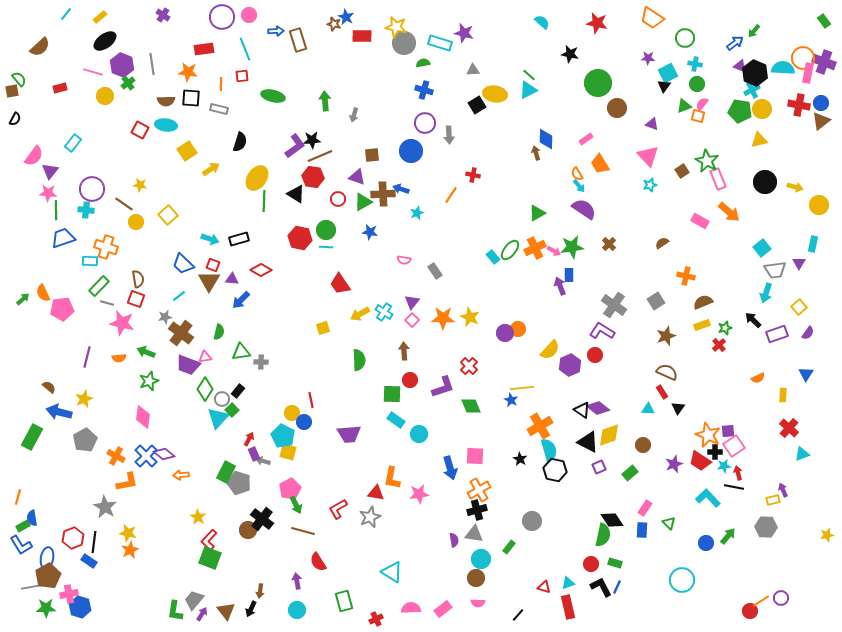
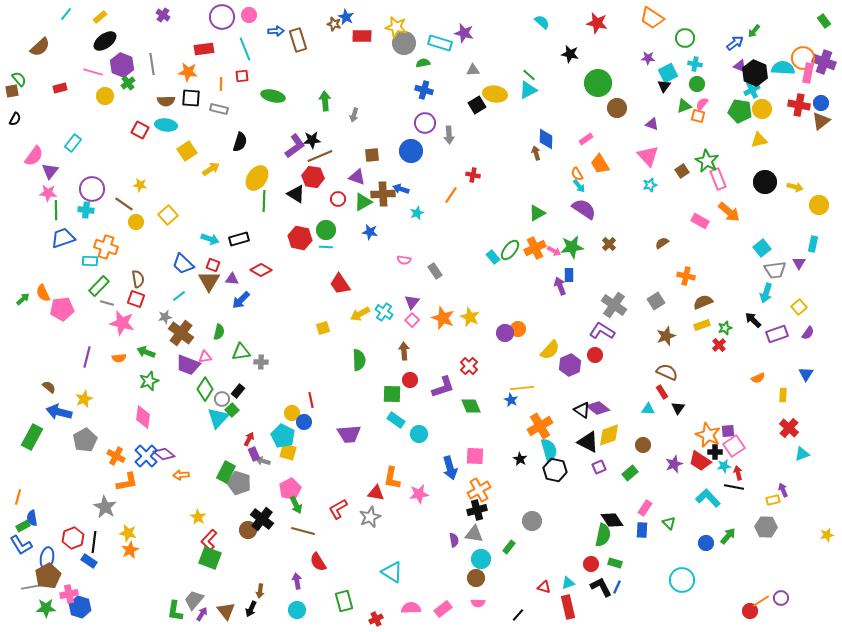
orange star at (443, 318): rotated 20 degrees clockwise
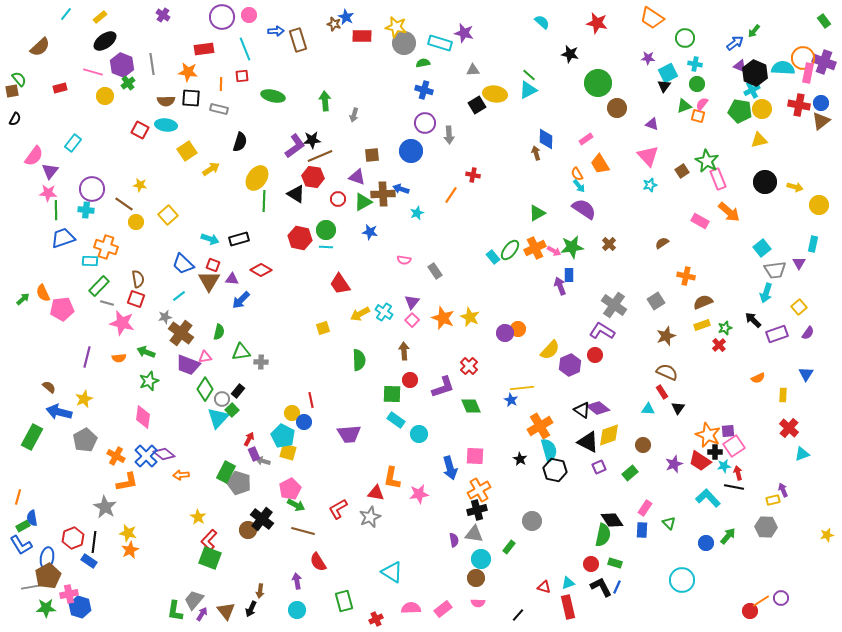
green arrow at (296, 505): rotated 36 degrees counterclockwise
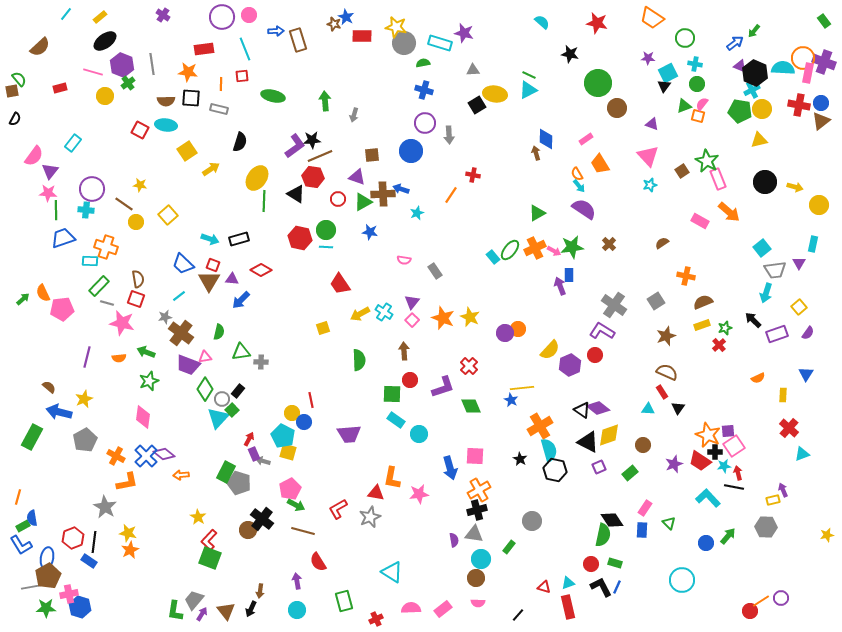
green line at (529, 75): rotated 16 degrees counterclockwise
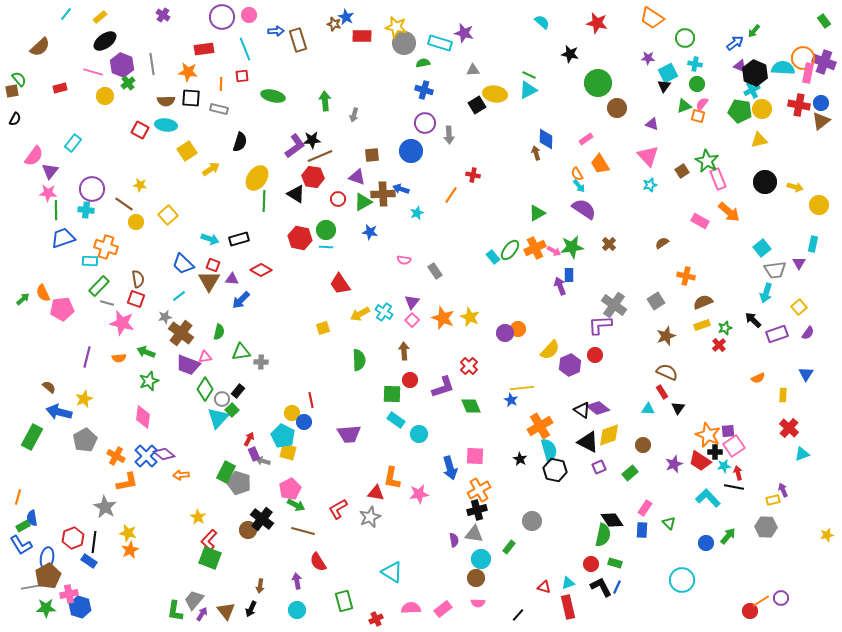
purple L-shape at (602, 331): moved 2 px left, 6 px up; rotated 35 degrees counterclockwise
brown arrow at (260, 591): moved 5 px up
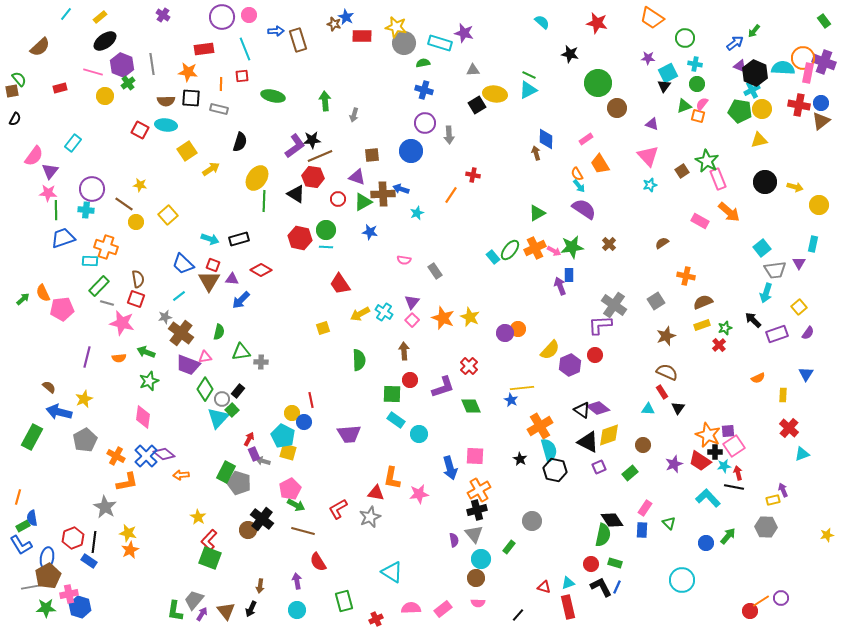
gray triangle at (474, 534): rotated 42 degrees clockwise
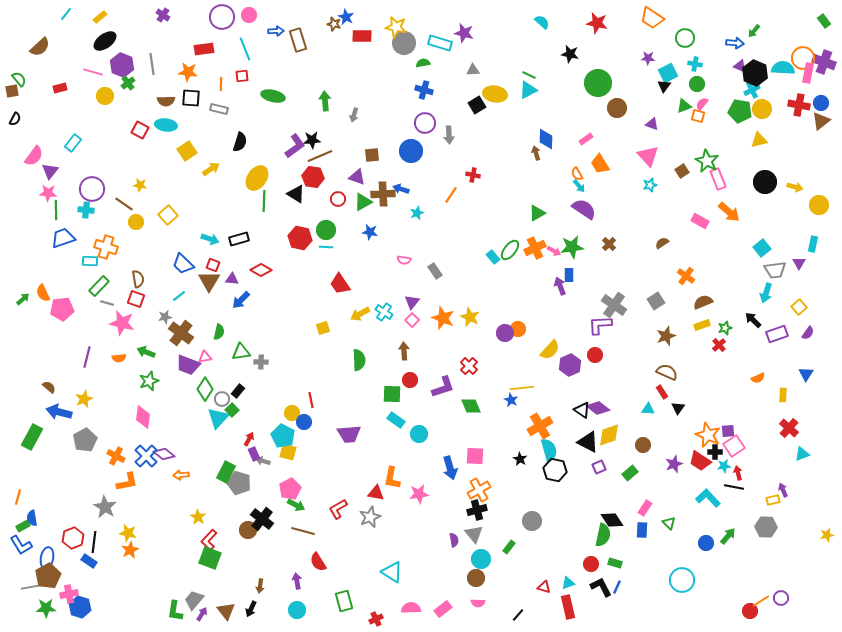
blue arrow at (735, 43): rotated 42 degrees clockwise
orange cross at (686, 276): rotated 24 degrees clockwise
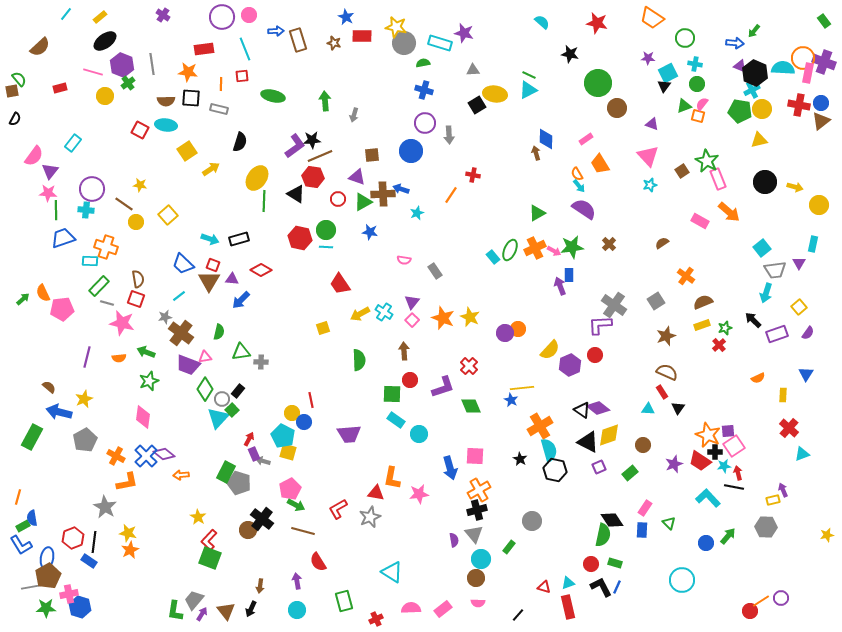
brown star at (334, 24): moved 19 px down
green ellipse at (510, 250): rotated 15 degrees counterclockwise
